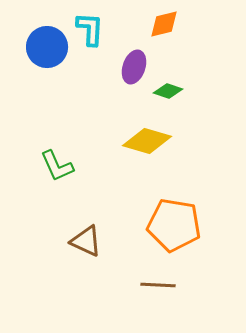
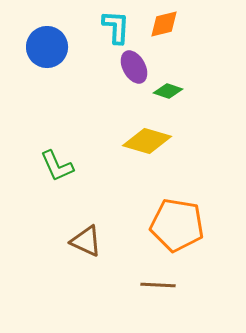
cyan L-shape: moved 26 px right, 2 px up
purple ellipse: rotated 48 degrees counterclockwise
orange pentagon: moved 3 px right
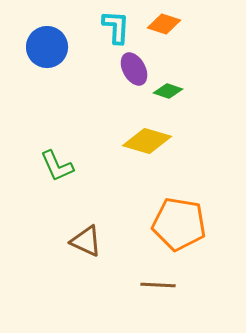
orange diamond: rotated 32 degrees clockwise
purple ellipse: moved 2 px down
orange pentagon: moved 2 px right, 1 px up
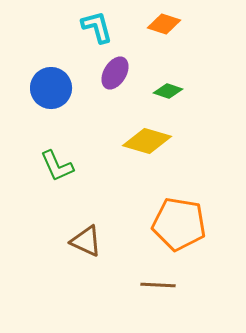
cyan L-shape: moved 19 px left; rotated 18 degrees counterclockwise
blue circle: moved 4 px right, 41 px down
purple ellipse: moved 19 px left, 4 px down; rotated 60 degrees clockwise
